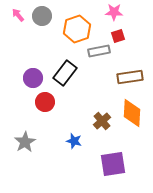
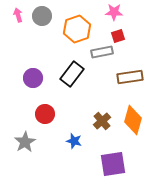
pink arrow: rotated 24 degrees clockwise
gray rectangle: moved 3 px right, 1 px down
black rectangle: moved 7 px right, 1 px down
red circle: moved 12 px down
orange diamond: moved 1 px right, 7 px down; rotated 12 degrees clockwise
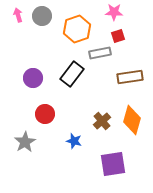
gray rectangle: moved 2 px left, 1 px down
orange diamond: moved 1 px left
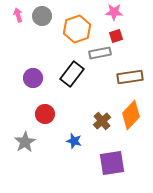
red square: moved 2 px left
orange diamond: moved 1 px left, 5 px up; rotated 28 degrees clockwise
purple square: moved 1 px left, 1 px up
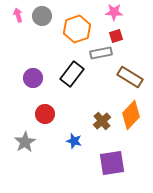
gray rectangle: moved 1 px right
brown rectangle: rotated 40 degrees clockwise
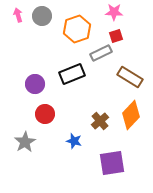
gray rectangle: rotated 15 degrees counterclockwise
black rectangle: rotated 30 degrees clockwise
purple circle: moved 2 px right, 6 px down
brown cross: moved 2 px left
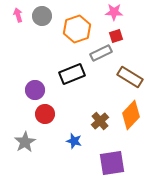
purple circle: moved 6 px down
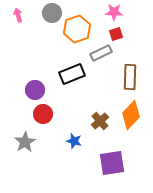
gray circle: moved 10 px right, 3 px up
red square: moved 2 px up
brown rectangle: rotated 60 degrees clockwise
red circle: moved 2 px left
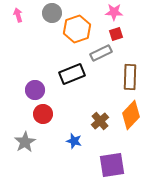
purple square: moved 2 px down
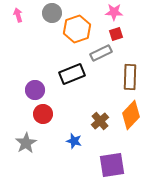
gray star: moved 1 px right, 1 px down
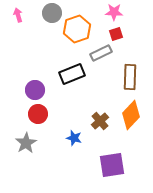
red circle: moved 5 px left
blue star: moved 3 px up
